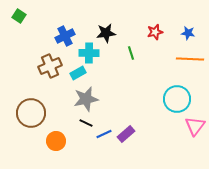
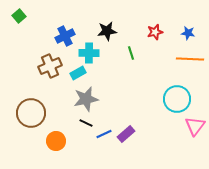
green square: rotated 16 degrees clockwise
black star: moved 1 px right, 2 px up
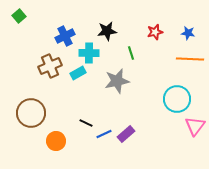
gray star: moved 31 px right, 18 px up
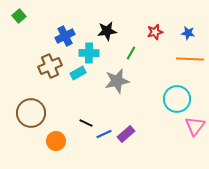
green line: rotated 48 degrees clockwise
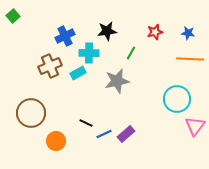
green square: moved 6 px left
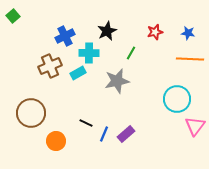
black star: rotated 18 degrees counterclockwise
blue line: rotated 42 degrees counterclockwise
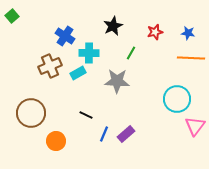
green square: moved 1 px left
black star: moved 6 px right, 5 px up
blue cross: rotated 30 degrees counterclockwise
orange line: moved 1 px right, 1 px up
gray star: rotated 15 degrees clockwise
black line: moved 8 px up
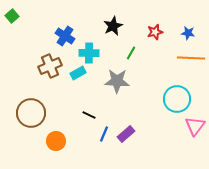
black line: moved 3 px right
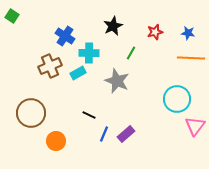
green square: rotated 16 degrees counterclockwise
gray star: rotated 20 degrees clockwise
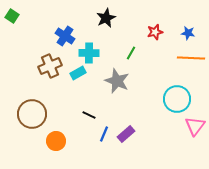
black star: moved 7 px left, 8 px up
brown circle: moved 1 px right, 1 px down
